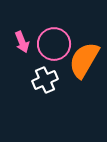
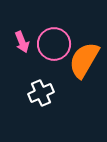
white cross: moved 4 px left, 13 px down
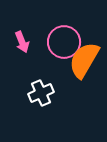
pink circle: moved 10 px right, 2 px up
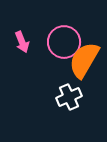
white cross: moved 28 px right, 4 px down
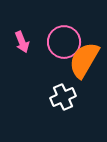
white cross: moved 6 px left
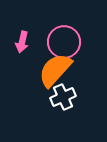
pink arrow: rotated 35 degrees clockwise
orange semicircle: moved 29 px left, 10 px down; rotated 12 degrees clockwise
